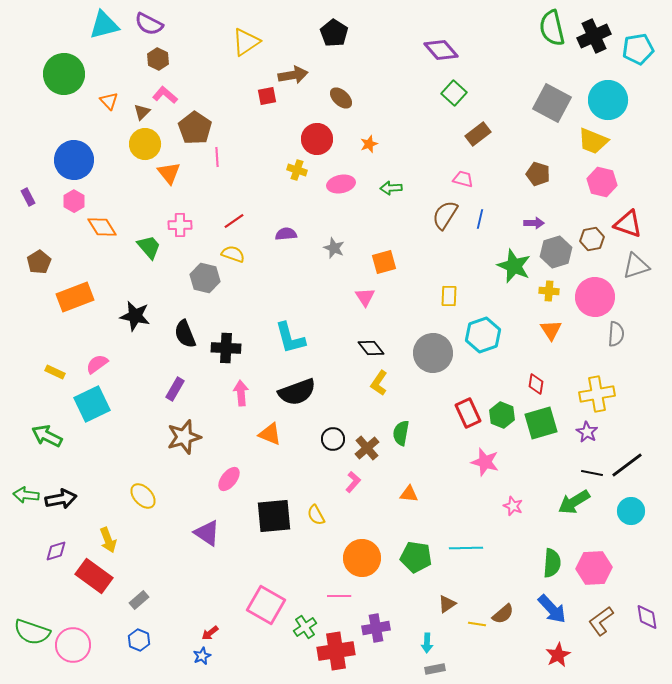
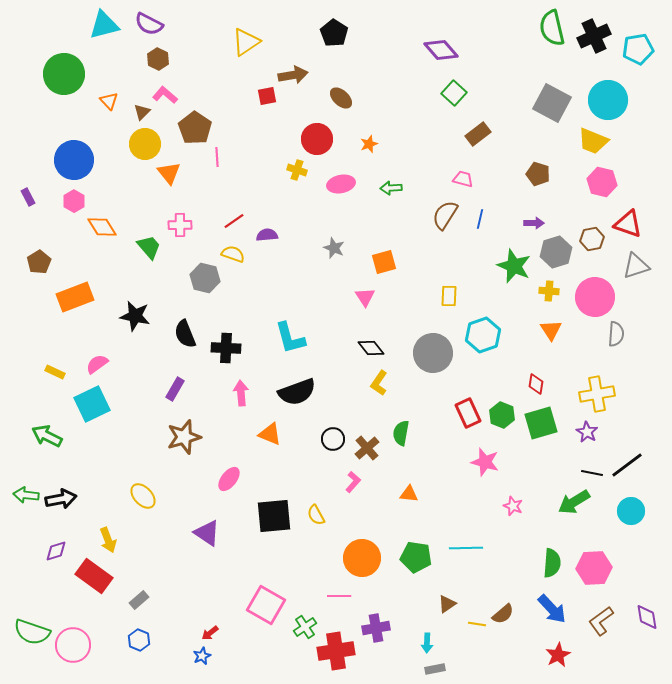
purple semicircle at (286, 234): moved 19 px left, 1 px down
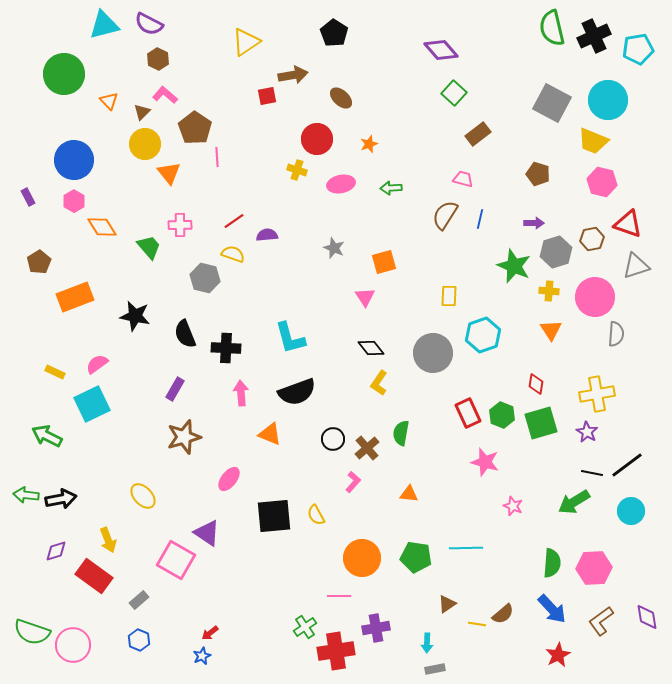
pink square at (266, 605): moved 90 px left, 45 px up
